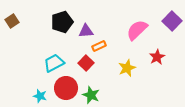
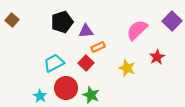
brown square: moved 1 px up; rotated 16 degrees counterclockwise
orange rectangle: moved 1 px left, 1 px down
yellow star: rotated 30 degrees counterclockwise
cyan star: rotated 16 degrees clockwise
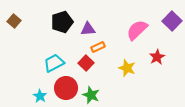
brown square: moved 2 px right, 1 px down
purple triangle: moved 2 px right, 2 px up
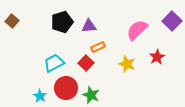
brown square: moved 2 px left
purple triangle: moved 1 px right, 3 px up
yellow star: moved 4 px up
